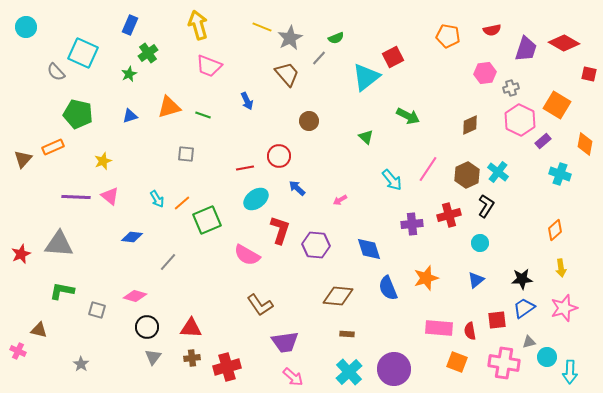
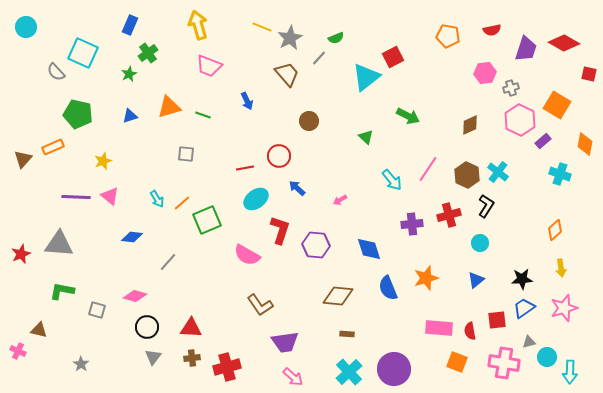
brown hexagon at (467, 175): rotated 10 degrees counterclockwise
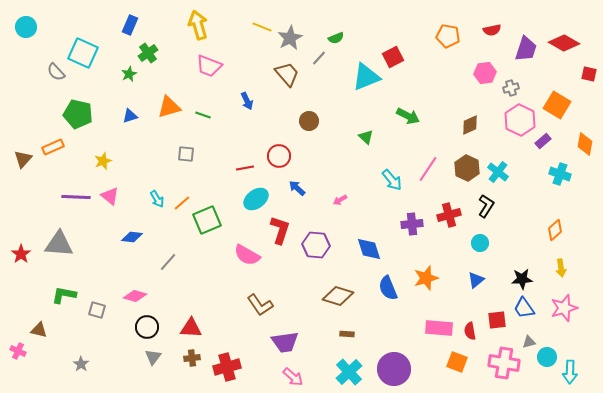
cyan triangle at (366, 77): rotated 16 degrees clockwise
brown hexagon at (467, 175): moved 7 px up
red star at (21, 254): rotated 12 degrees counterclockwise
green L-shape at (62, 291): moved 2 px right, 4 px down
brown diamond at (338, 296): rotated 12 degrees clockwise
blue trapezoid at (524, 308): rotated 90 degrees counterclockwise
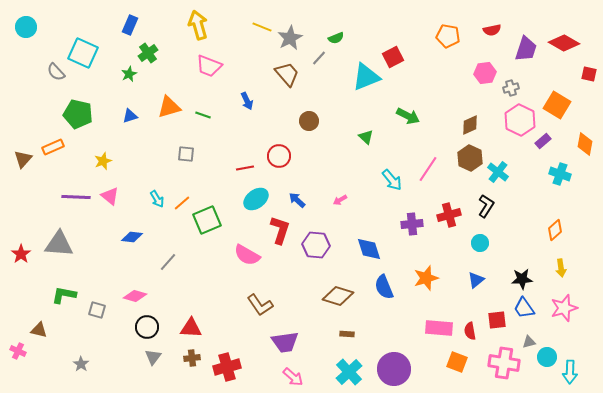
brown hexagon at (467, 168): moved 3 px right, 10 px up
blue arrow at (297, 188): moved 12 px down
blue semicircle at (388, 288): moved 4 px left, 1 px up
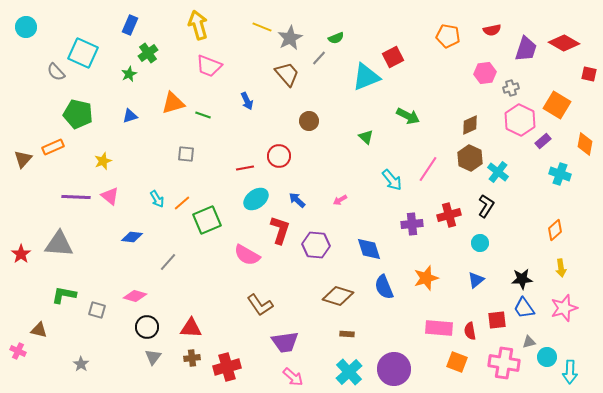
orange triangle at (169, 107): moved 4 px right, 4 px up
